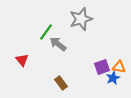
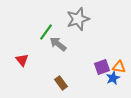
gray star: moved 3 px left
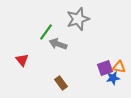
gray arrow: rotated 18 degrees counterclockwise
purple square: moved 3 px right, 1 px down
blue star: rotated 16 degrees clockwise
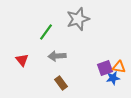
gray arrow: moved 1 px left, 12 px down; rotated 24 degrees counterclockwise
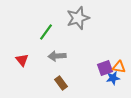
gray star: moved 1 px up
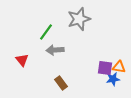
gray star: moved 1 px right, 1 px down
gray arrow: moved 2 px left, 6 px up
purple square: rotated 28 degrees clockwise
blue star: moved 1 px down
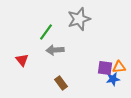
orange triangle: rotated 16 degrees counterclockwise
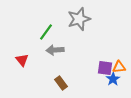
blue star: rotated 24 degrees counterclockwise
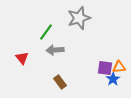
gray star: moved 1 px up
red triangle: moved 2 px up
brown rectangle: moved 1 px left, 1 px up
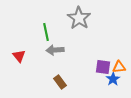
gray star: rotated 20 degrees counterclockwise
green line: rotated 48 degrees counterclockwise
red triangle: moved 3 px left, 2 px up
purple square: moved 2 px left, 1 px up
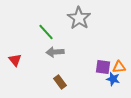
green line: rotated 30 degrees counterclockwise
gray arrow: moved 2 px down
red triangle: moved 4 px left, 4 px down
blue star: rotated 24 degrees counterclockwise
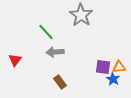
gray star: moved 2 px right, 3 px up
red triangle: rotated 16 degrees clockwise
blue star: rotated 16 degrees clockwise
